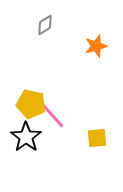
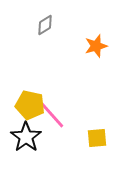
yellow pentagon: moved 1 px left, 1 px down
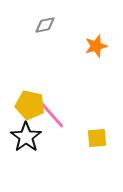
gray diamond: rotated 20 degrees clockwise
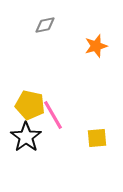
pink line: moved 1 px right; rotated 12 degrees clockwise
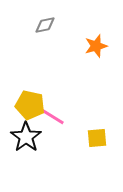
pink line: moved 3 px left; rotated 28 degrees counterclockwise
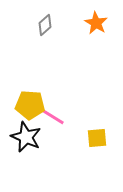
gray diamond: rotated 30 degrees counterclockwise
orange star: moved 23 px up; rotated 25 degrees counterclockwise
yellow pentagon: rotated 8 degrees counterclockwise
black star: rotated 12 degrees counterclockwise
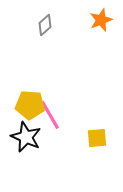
orange star: moved 5 px right, 3 px up; rotated 20 degrees clockwise
pink line: rotated 28 degrees clockwise
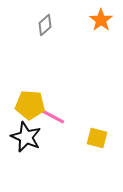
orange star: rotated 15 degrees counterclockwise
pink line: rotated 32 degrees counterclockwise
yellow square: rotated 20 degrees clockwise
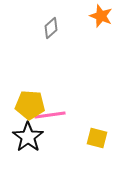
orange star: moved 4 px up; rotated 15 degrees counterclockwise
gray diamond: moved 6 px right, 3 px down
pink line: rotated 36 degrees counterclockwise
black star: moved 2 px right; rotated 12 degrees clockwise
